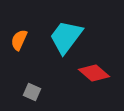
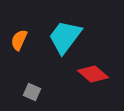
cyan trapezoid: moved 1 px left
red diamond: moved 1 px left, 1 px down
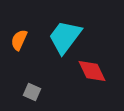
red diamond: moved 1 px left, 3 px up; rotated 24 degrees clockwise
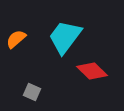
orange semicircle: moved 3 px left, 1 px up; rotated 25 degrees clockwise
red diamond: rotated 20 degrees counterclockwise
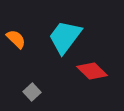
orange semicircle: rotated 85 degrees clockwise
gray square: rotated 24 degrees clockwise
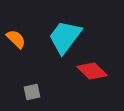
gray square: rotated 30 degrees clockwise
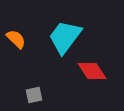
red diamond: rotated 12 degrees clockwise
gray square: moved 2 px right, 3 px down
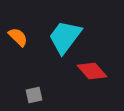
orange semicircle: moved 2 px right, 2 px up
red diamond: rotated 8 degrees counterclockwise
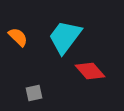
red diamond: moved 2 px left
gray square: moved 2 px up
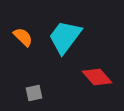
orange semicircle: moved 5 px right
red diamond: moved 7 px right, 6 px down
